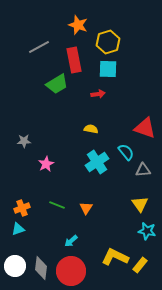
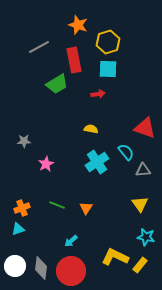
cyan star: moved 1 px left, 6 px down
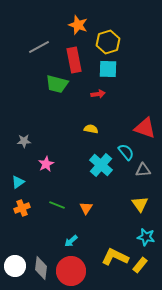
green trapezoid: rotated 45 degrees clockwise
cyan cross: moved 4 px right, 3 px down; rotated 15 degrees counterclockwise
cyan triangle: moved 47 px up; rotated 16 degrees counterclockwise
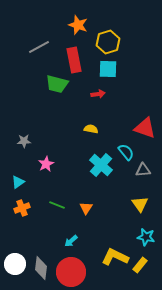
white circle: moved 2 px up
red circle: moved 1 px down
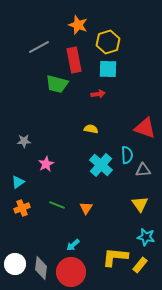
cyan semicircle: moved 1 px right, 3 px down; rotated 36 degrees clockwise
cyan arrow: moved 2 px right, 4 px down
yellow L-shape: rotated 20 degrees counterclockwise
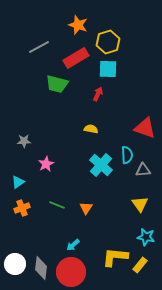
red rectangle: moved 2 px right, 2 px up; rotated 70 degrees clockwise
red arrow: rotated 56 degrees counterclockwise
